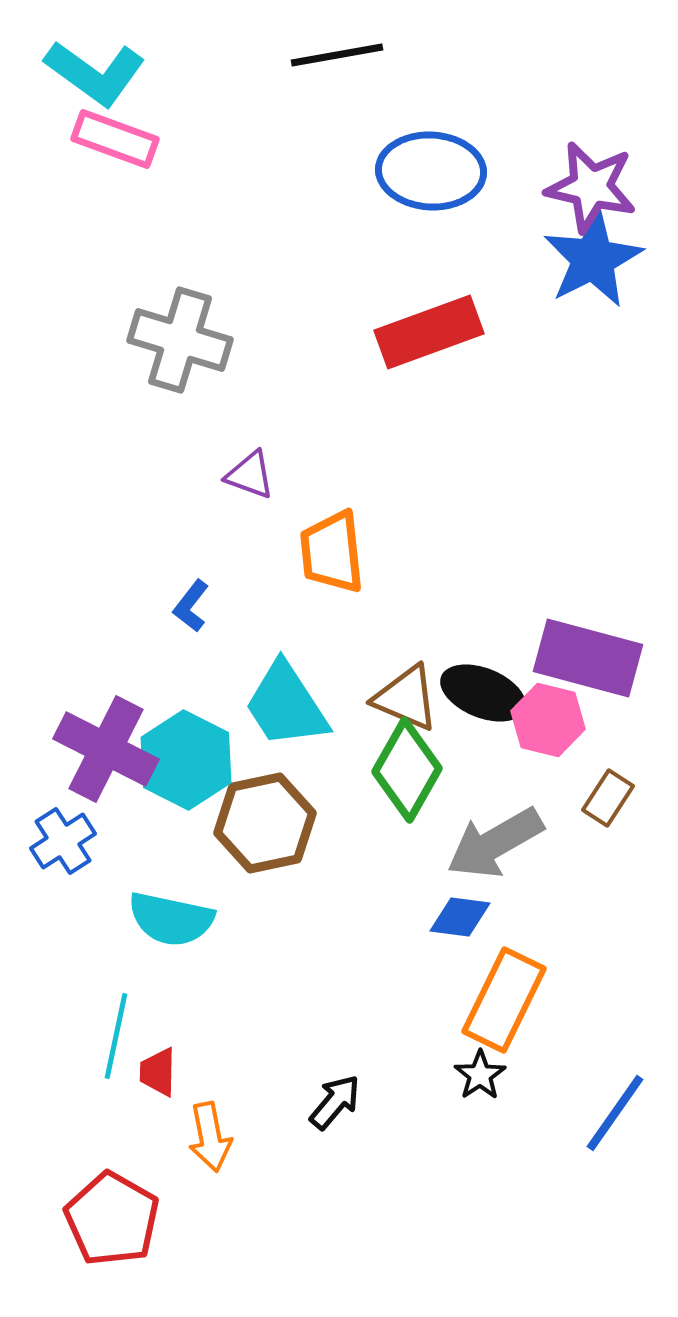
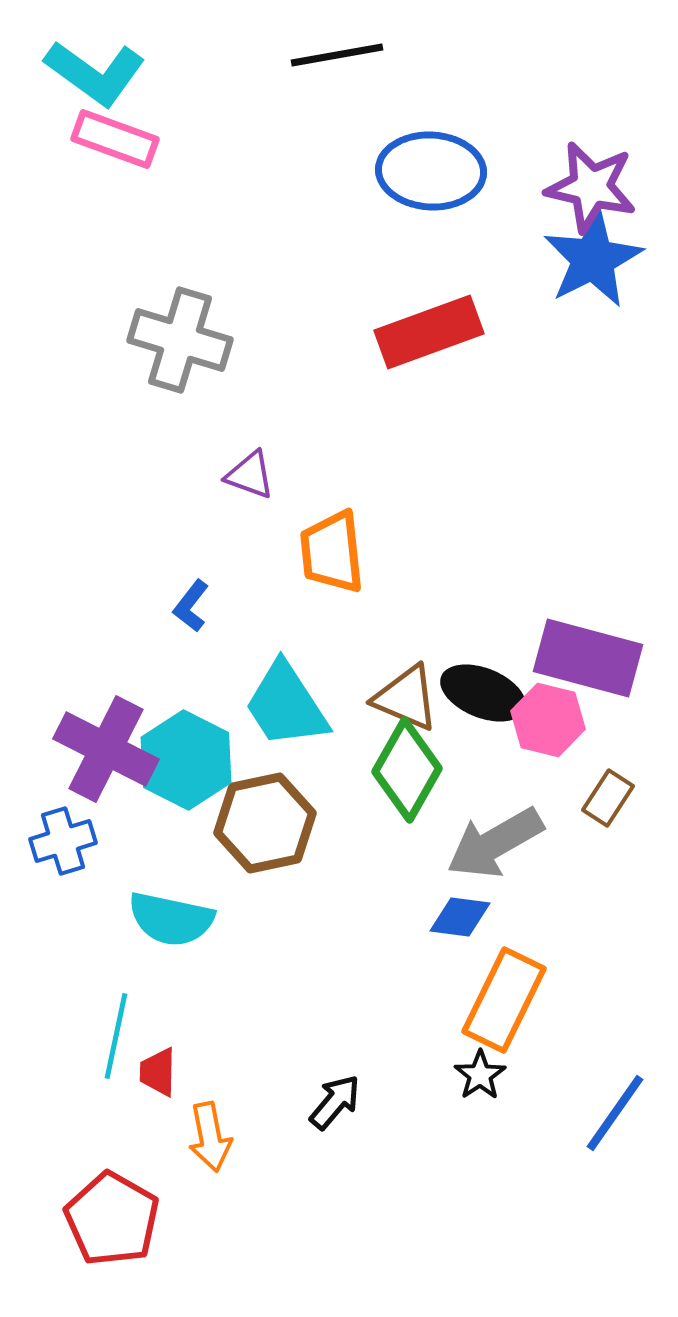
blue cross: rotated 16 degrees clockwise
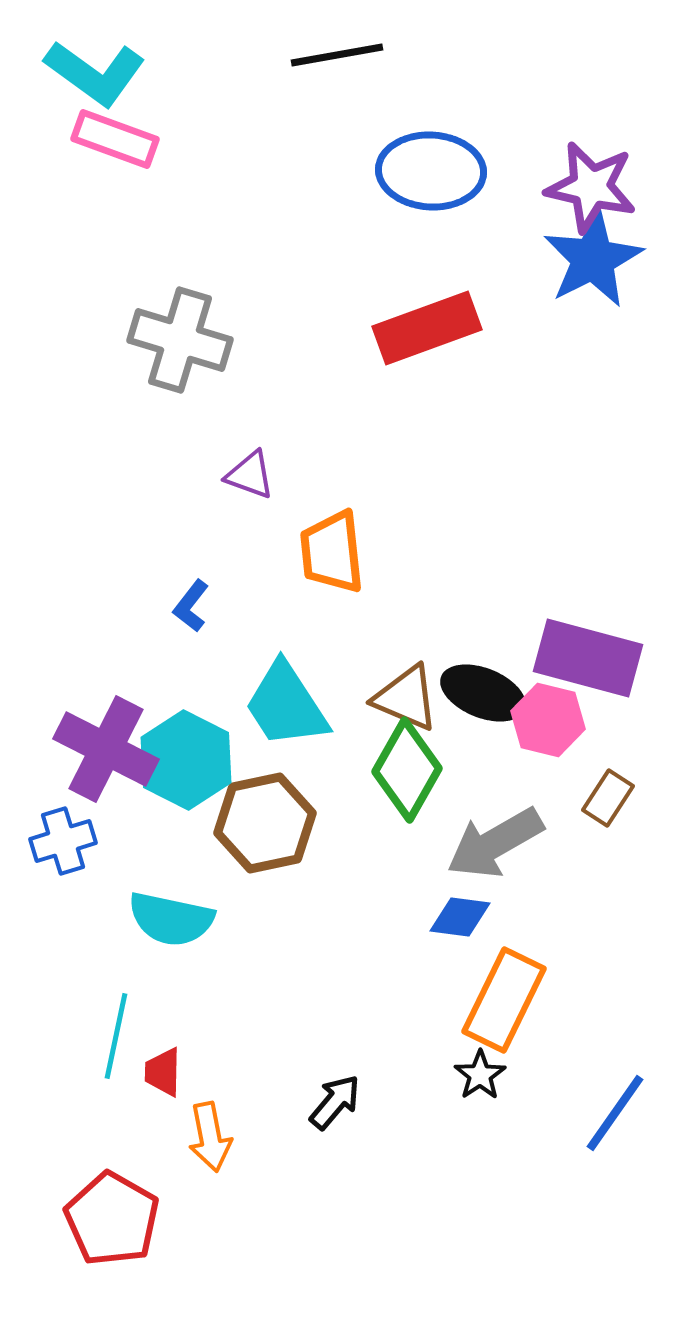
red rectangle: moved 2 px left, 4 px up
red trapezoid: moved 5 px right
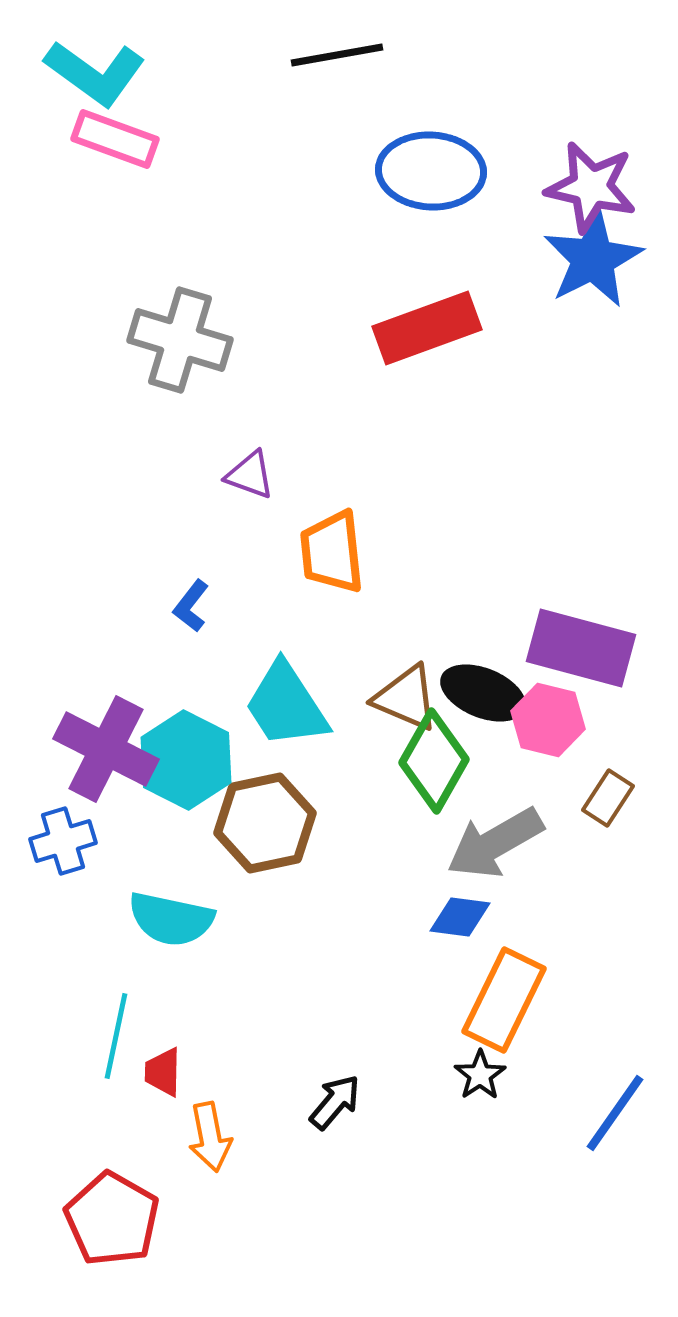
purple rectangle: moved 7 px left, 10 px up
green diamond: moved 27 px right, 9 px up
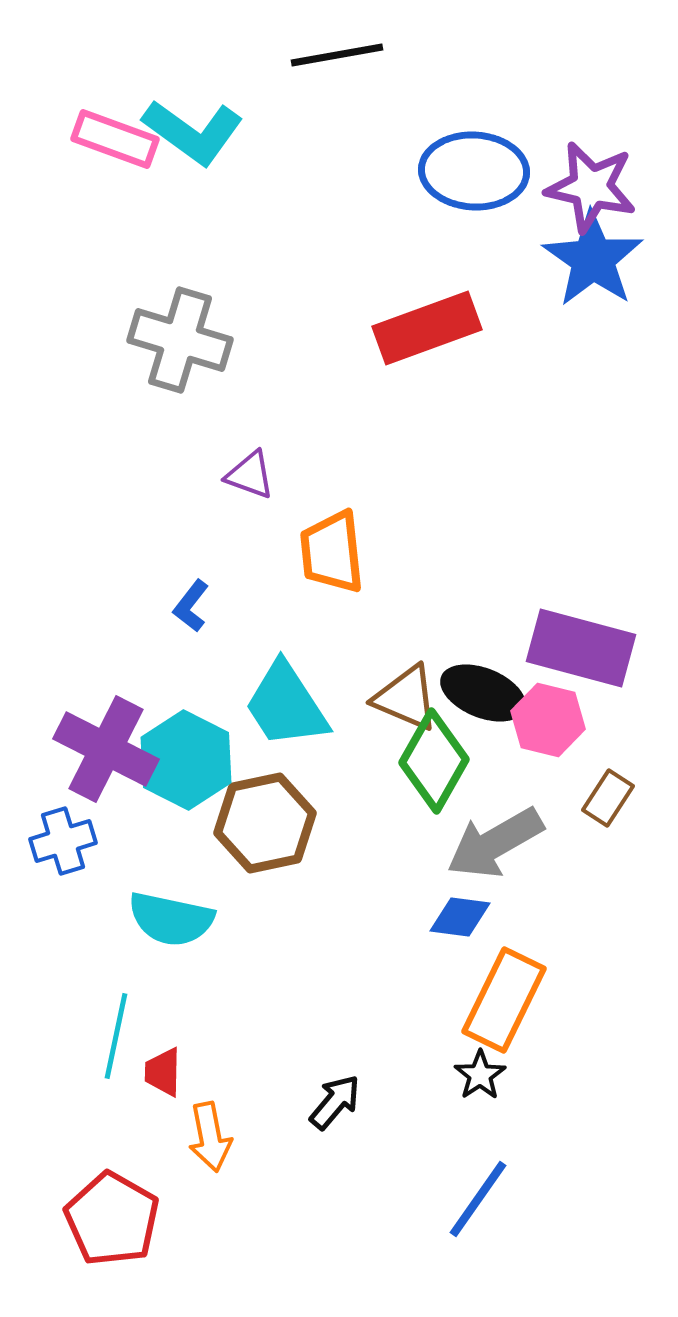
cyan L-shape: moved 98 px right, 59 px down
blue ellipse: moved 43 px right
blue star: rotated 10 degrees counterclockwise
blue line: moved 137 px left, 86 px down
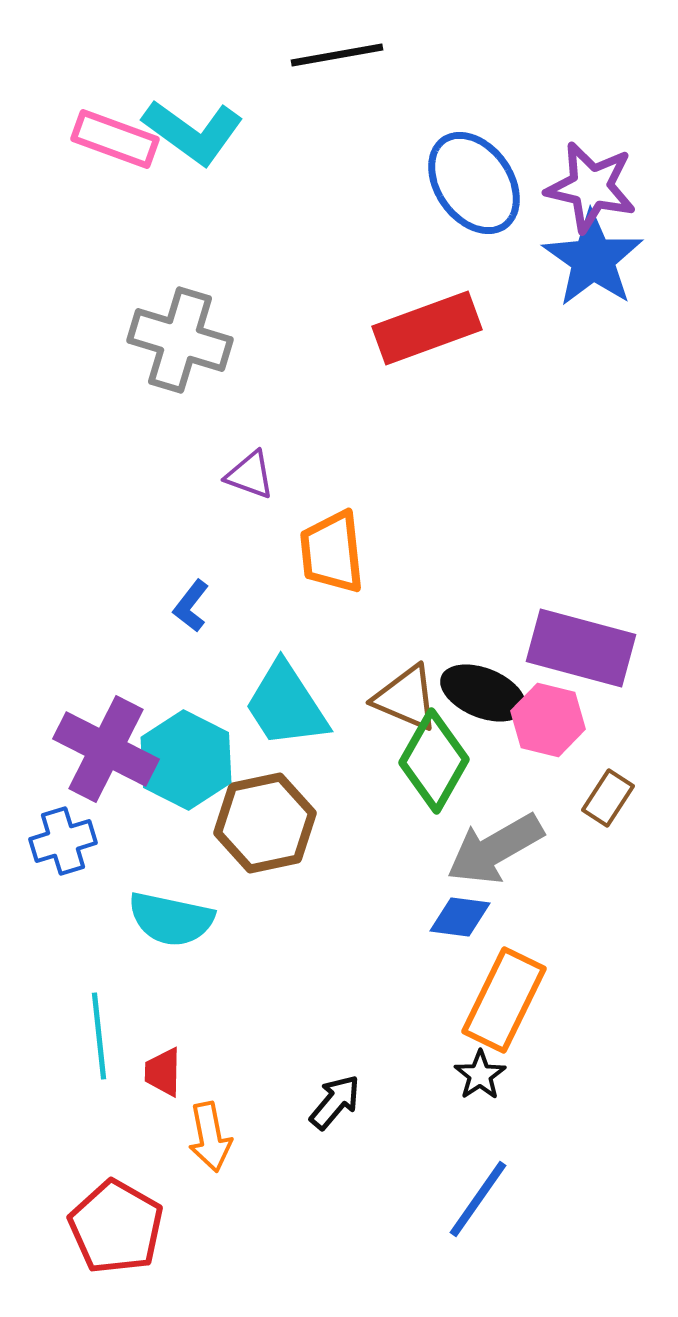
blue ellipse: moved 12 px down; rotated 52 degrees clockwise
gray arrow: moved 6 px down
cyan line: moved 17 px left; rotated 18 degrees counterclockwise
red pentagon: moved 4 px right, 8 px down
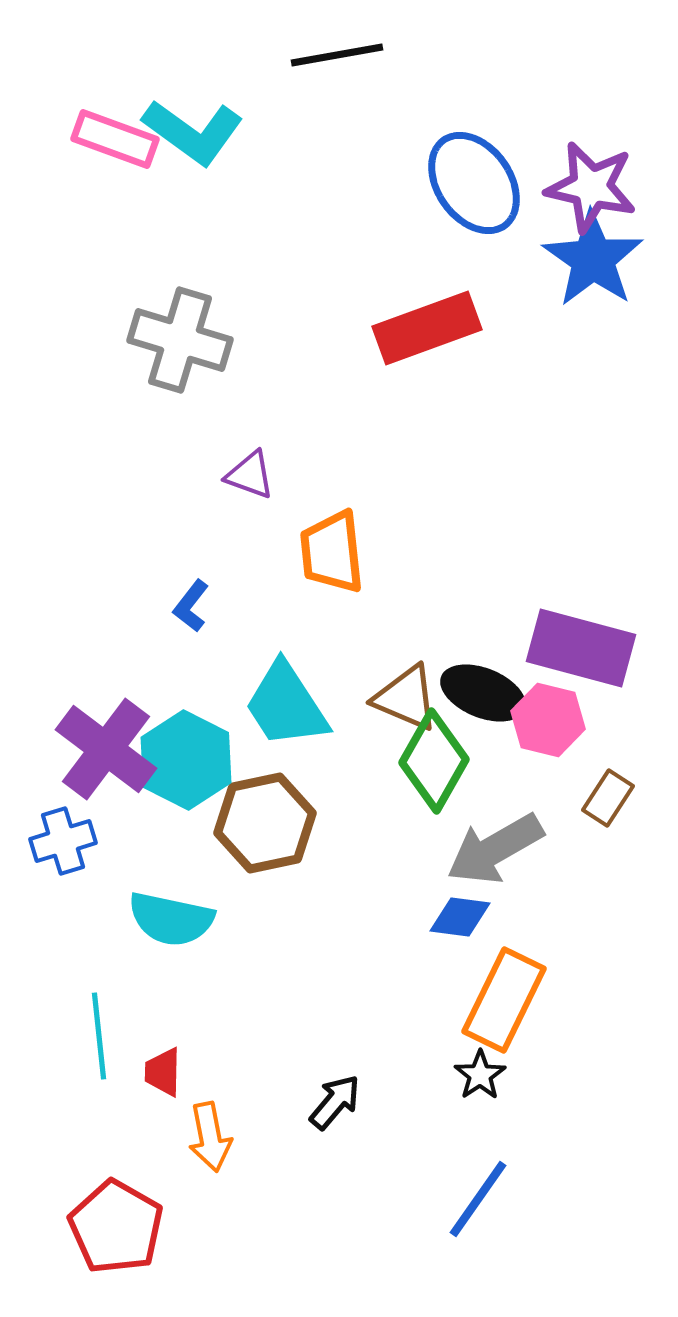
purple cross: rotated 10 degrees clockwise
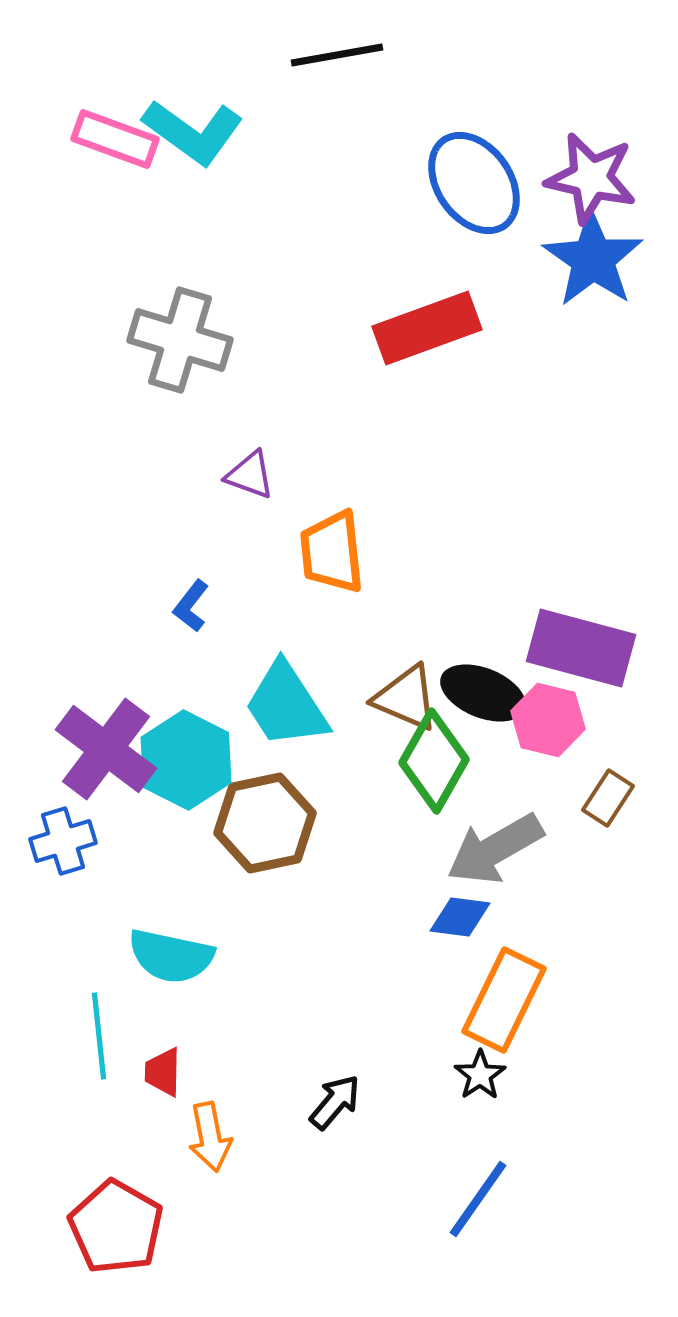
purple star: moved 9 px up
cyan semicircle: moved 37 px down
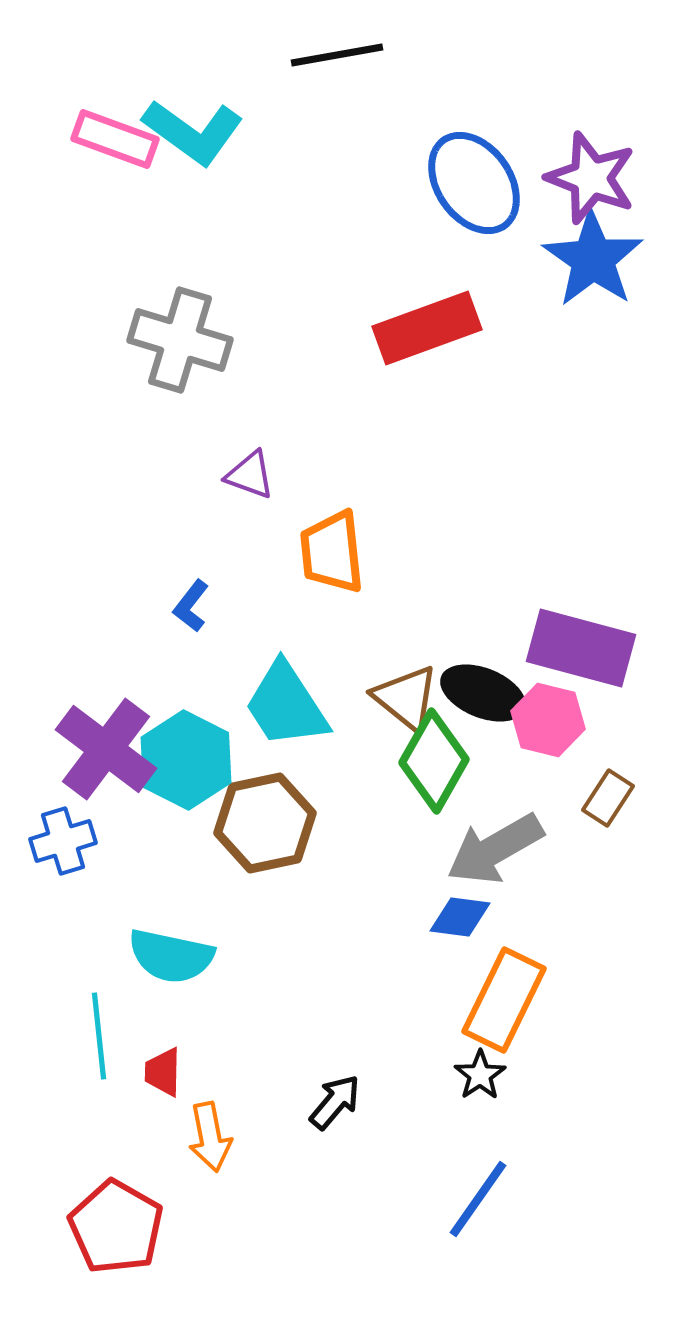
purple star: rotated 8 degrees clockwise
brown triangle: rotated 16 degrees clockwise
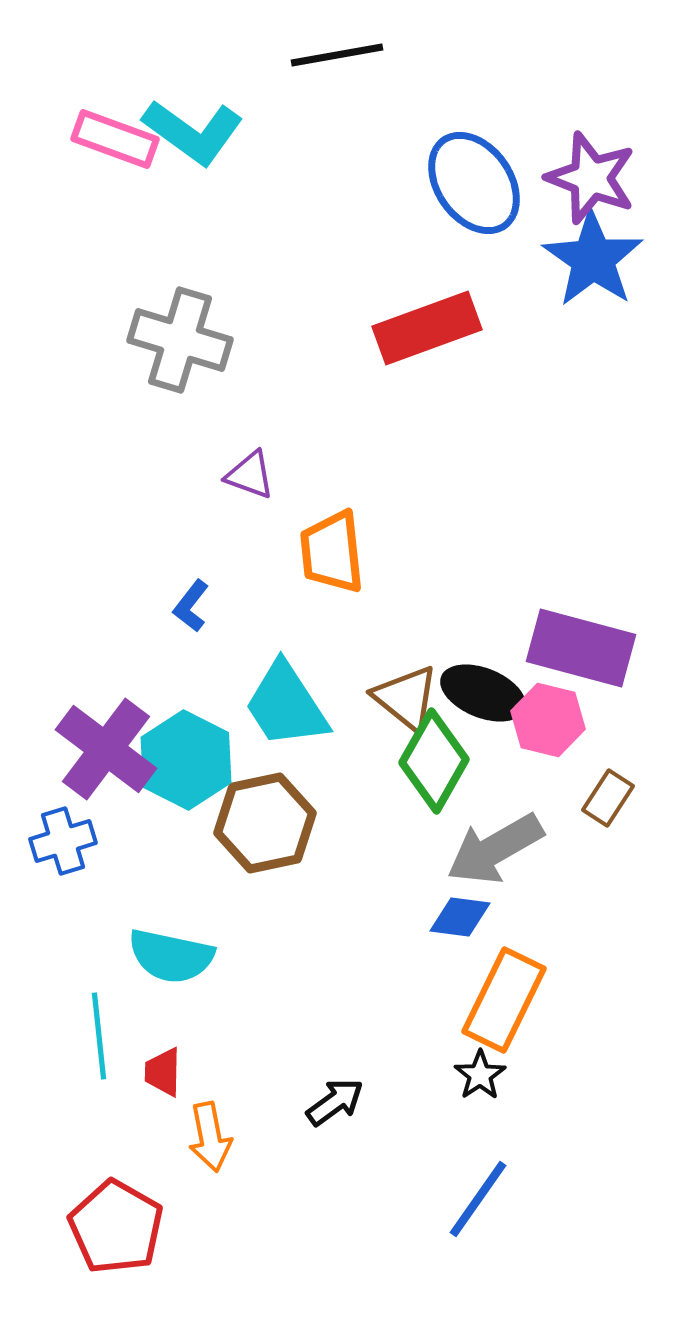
black arrow: rotated 14 degrees clockwise
